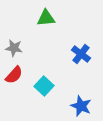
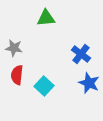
red semicircle: moved 3 px right; rotated 144 degrees clockwise
blue star: moved 8 px right, 23 px up
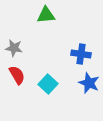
green triangle: moved 3 px up
blue cross: rotated 30 degrees counterclockwise
red semicircle: rotated 144 degrees clockwise
cyan square: moved 4 px right, 2 px up
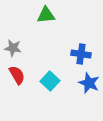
gray star: moved 1 px left
cyan square: moved 2 px right, 3 px up
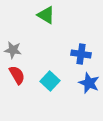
green triangle: rotated 36 degrees clockwise
gray star: moved 2 px down
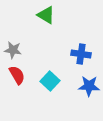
blue star: moved 3 px down; rotated 20 degrees counterclockwise
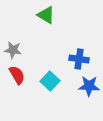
blue cross: moved 2 px left, 5 px down
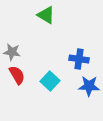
gray star: moved 1 px left, 2 px down
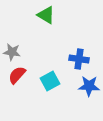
red semicircle: rotated 108 degrees counterclockwise
cyan square: rotated 18 degrees clockwise
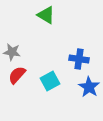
blue star: moved 1 px down; rotated 30 degrees clockwise
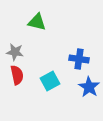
green triangle: moved 9 px left, 7 px down; rotated 18 degrees counterclockwise
gray star: moved 3 px right
red semicircle: rotated 126 degrees clockwise
